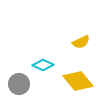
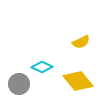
cyan diamond: moved 1 px left, 2 px down
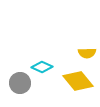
yellow semicircle: moved 6 px right, 11 px down; rotated 24 degrees clockwise
gray circle: moved 1 px right, 1 px up
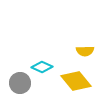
yellow semicircle: moved 2 px left, 2 px up
yellow diamond: moved 2 px left
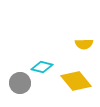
yellow semicircle: moved 1 px left, 7 px up
cyan diamond: rotated 10 degrees counterclockwise
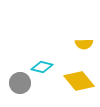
yellow diamond: moved 3 px right
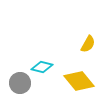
yellow semicircle: moved 4 px right; rotated 60 degrees counterclockwise
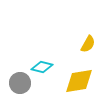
yellow diamond: rotated 60 degrees counterclockwise
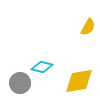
yellow semicircle: moved 17 px up
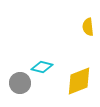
yellow semicircle: rotated 144 degrees clockwise
yellow diamond: rotated 12 degrees counterclockwise
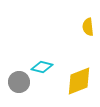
gray circle: moved 1 px left, 1 px up
